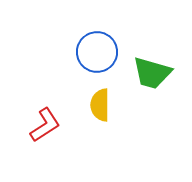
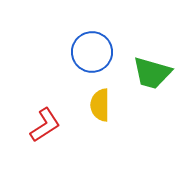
blue circle: moved 5 px left
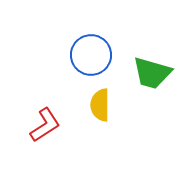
blue circle: moved 1 px left, 3 px down
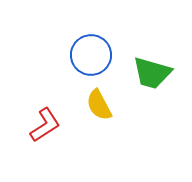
yellow semicircle: moved 1 px left; rotated 28 degrees counterclockwise
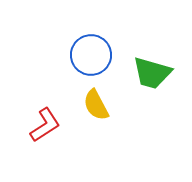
yellow semicircle: moved 3 px left
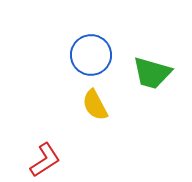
yellow semicircle: moved 1 px left
red L-shape: moved 35 px down
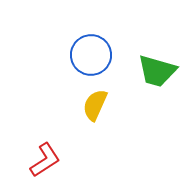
green trapezoid: moved 5 px right, 2 px up
yellow semicircle: rotated 52 degrees clockwise
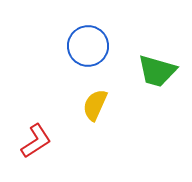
blue circle: moved 3 px left, 9 px up
red L-shape: moved 9 px left, 19 px up
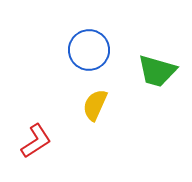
blue circle: moved 1 px right, 4 px down
